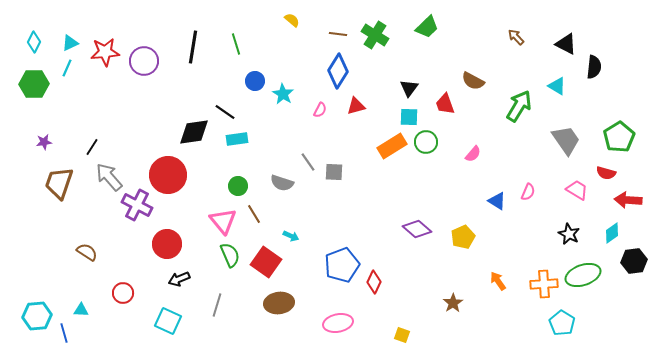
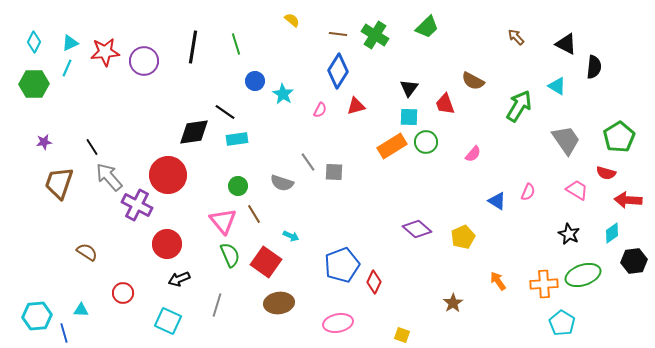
black line at (92, 147): rotated 66 degrees counterclockwise
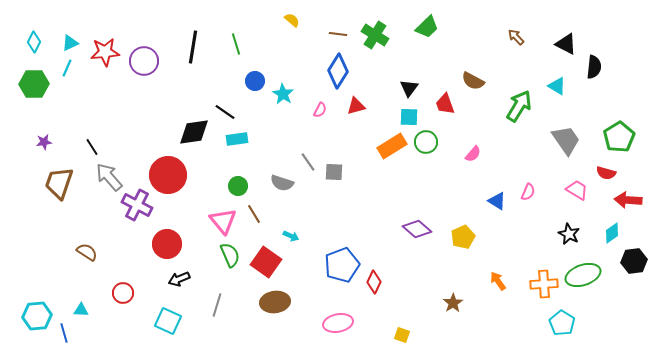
brown ellipse at (279, 303): moved 4 px left, 1 px up
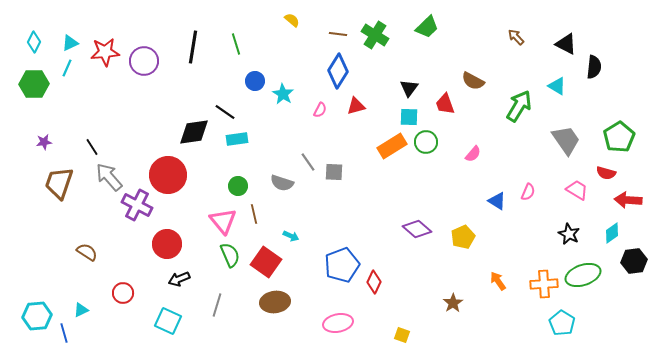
brown line at (254, 214): rotated 18 degrees clockwise
cyan triangle at (81, 310): rotated 28 degrees counterclockwise
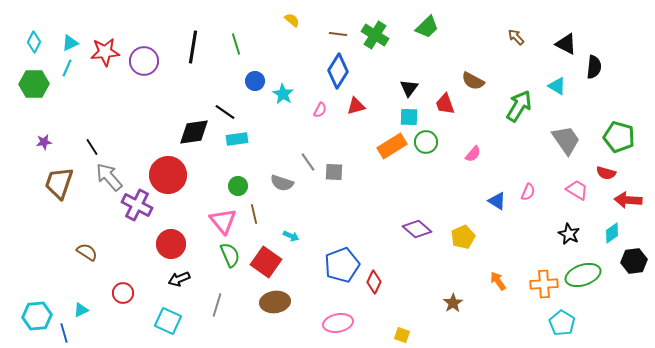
green pentagon at (619, 137): rotated 24 degrees counterclockwise
red circle at (167, 244): moved 4 px right
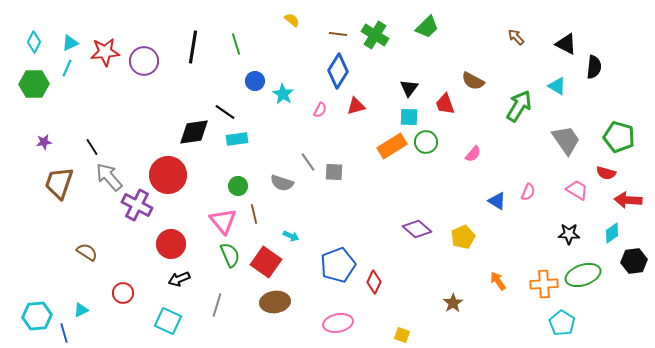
black star at (569, 234): rotated 25 degrees counterclockwise
blue pentagon at (342, 265): moved 4 px left
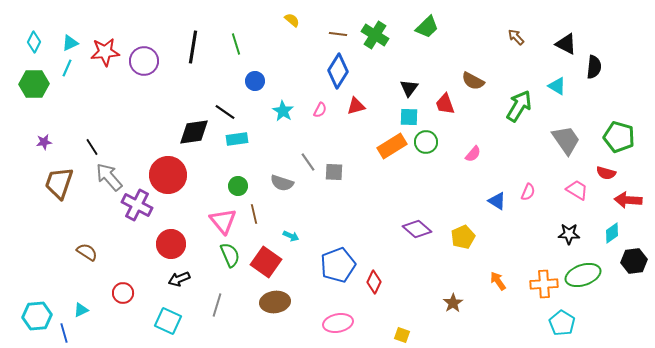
cyan star at (283, 94): moved 17 px down
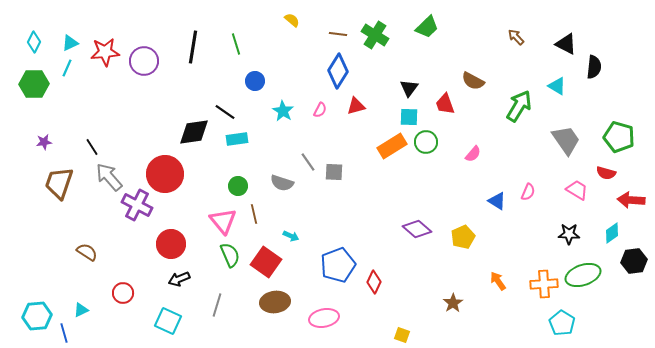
red circle at (168, 175): moved 3 px left, 1 px up
red arrow at (628, 200): moved 3 px right
pink ellipse at (338, 323): moved 14 px left, 5 px up
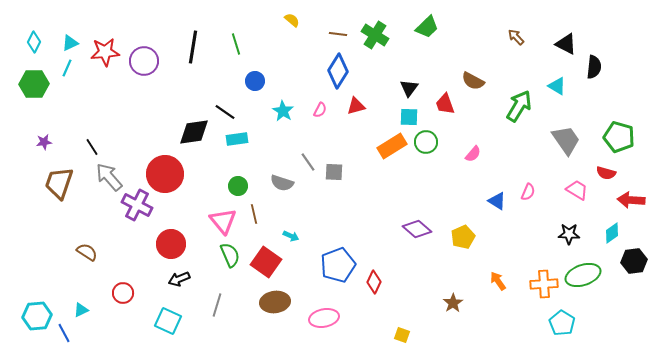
blue line at (64, 333): rotated 12 degrees counterclockwise
